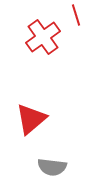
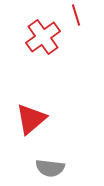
gray semicircle: moved 2 px left, 1 px down
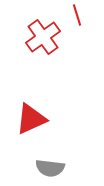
red line: moved 1 px right
red triangle: rotated 16 degrees clockwise
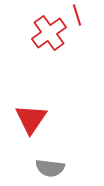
red cross: moved 6 px right, 4 px up
red triangle: rotated 32 degrees counterclockwise
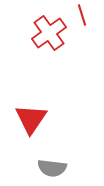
red line: moved 5 px right
gray semicircle: moved 2 px right
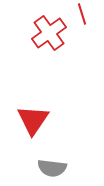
red line: moved 1 px up
red triangle: moved 2 px right, 1 px down
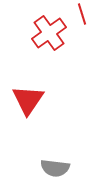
red triangle: moved 5 px left, 20 px up
gray semicircle: moved 3 px right
